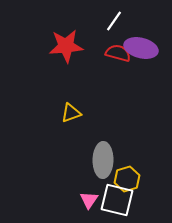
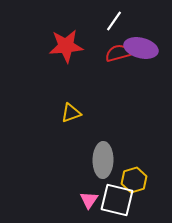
red semicircle: rotated 30 degrees counterclockwise
yellow hexagon: moved 7 px right, 1 px down
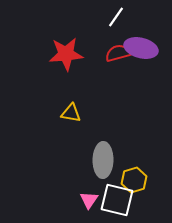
white line: moved 2 px right, 4 px up
red star: moved 8 px down
yellow triangle: rotated 30 degrees clockwise
